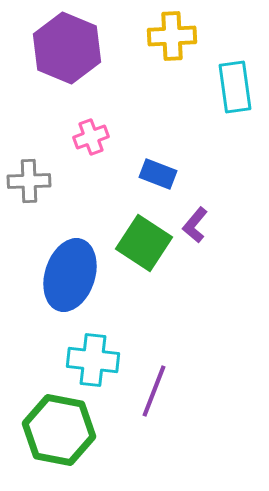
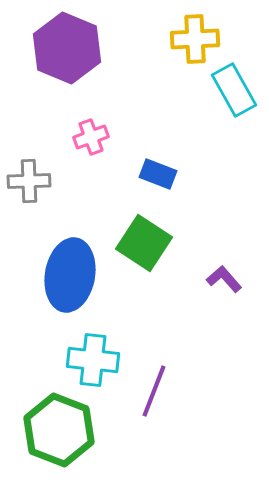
yellow cross: moved 23 px right, 3 px down
cyan rectangle: moved 1 px left, 3 px down; rotated 21 degrees counterclockwise
purple L-shape: moved 29 px right, 54 px down; rotated 99 degrees clockwise
blue ellipse: rotated 8 degrees counterclockwise
green hexagon: rotated 10 degrees clockwise
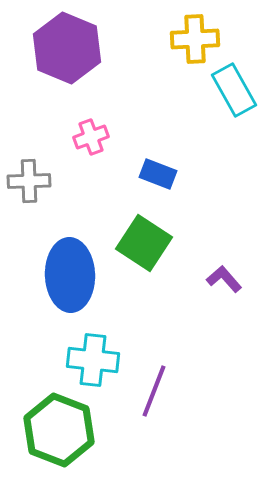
blue ellipse: rotated 12 degrees counterclockwise
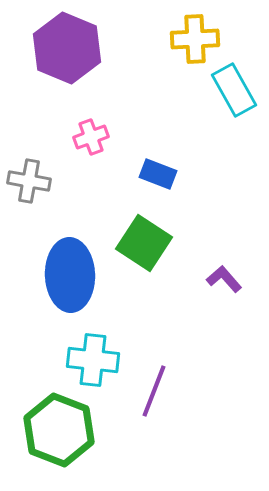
gray cross: rotated 12 degrees clockwise
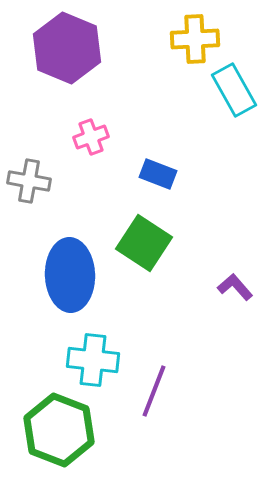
purple L-shape: moved 11 px right, 8 px down
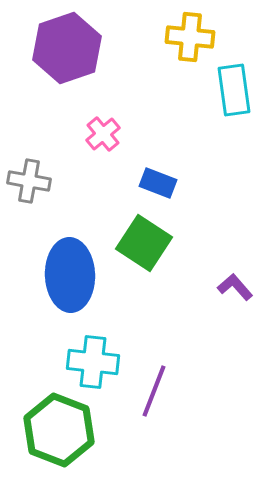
yellow cross: moved 5 px left, 2 px up; rotated 9 degrees clockwise
purple hexagon: rotated 18 degrees clockwise
cyan rectangle: rotated 21 degrees clockwise
pink cross: moved 12 px right, 3 px up; rotated 20 degrees counterclockwise
blue rectangle: moved 9 px down
cyan cross: moved 2 px down
